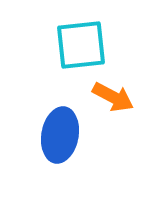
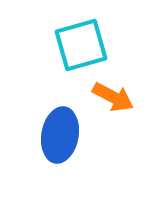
cyan square: rotated 10 degrees counterclockwise
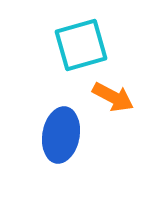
blue ellipse: moved 1 px right
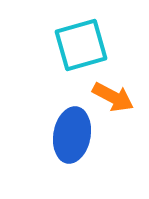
blue ellipse: moved 11 px right
